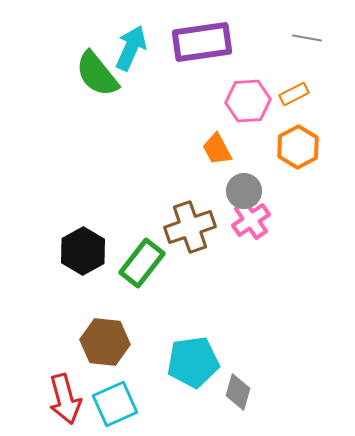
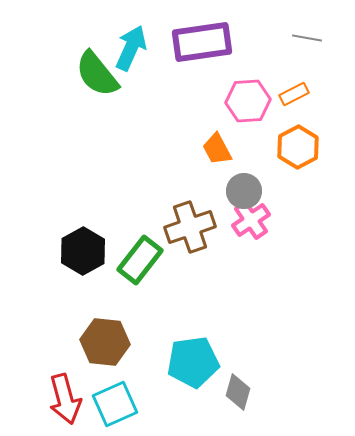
green rectangle: moved 2 px left, 3 px up
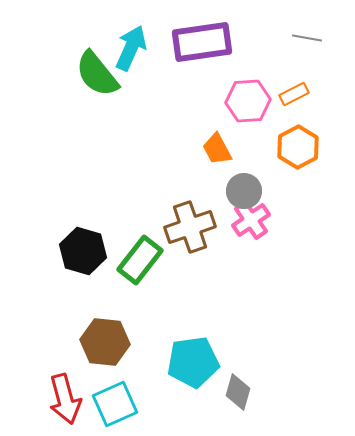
black hexagon: rotated 15 degrees counterclockwise
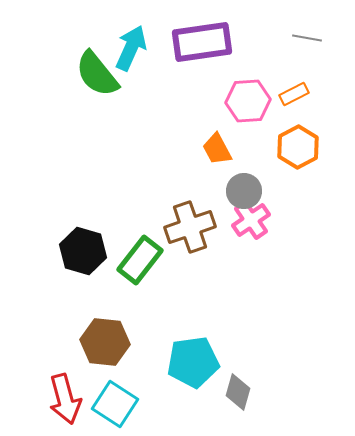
cyan square: rotated 33 degrees counterclockwise
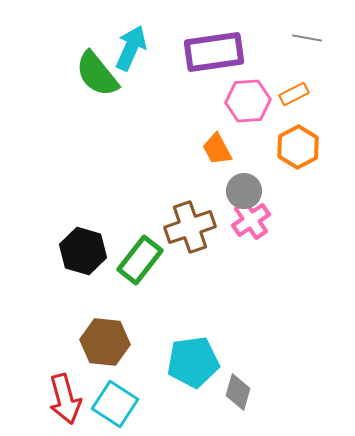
purple rectangle: moved 12 px right, 10 px down
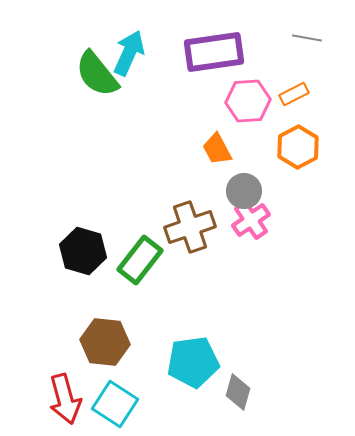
cyan arrow: moved 2 px left, 5 px down
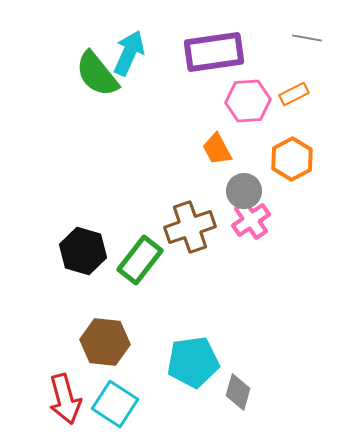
orange hexagon: moved 6 px left, 12 px down
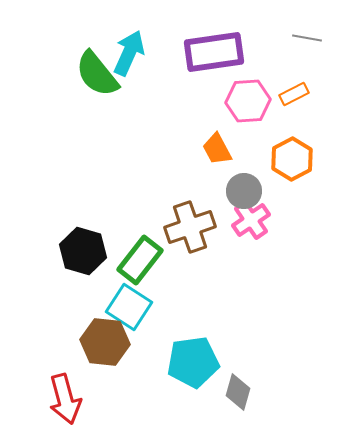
cyan square: moved 14 px right, 97 px up
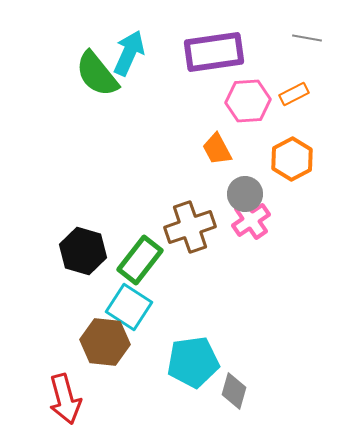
gray circle: moved 1 px right, 3 px down
gray diamond: moved 4 px left, 1 px up
